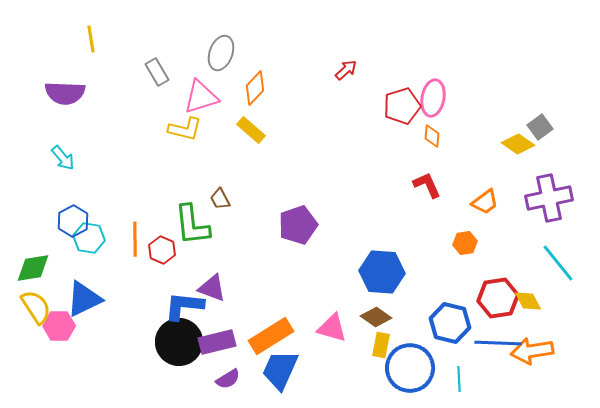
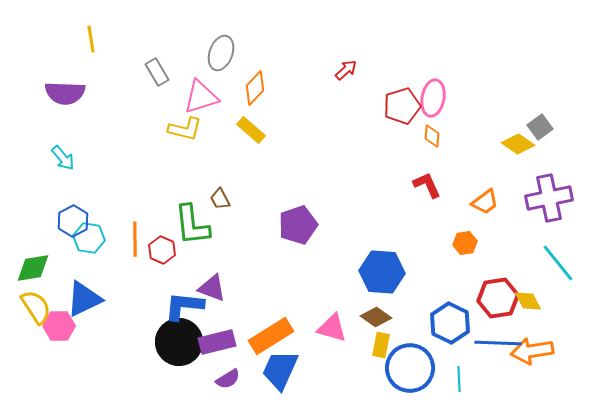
blue hexagon at (450, 323): rotated 12 degrees clockwise
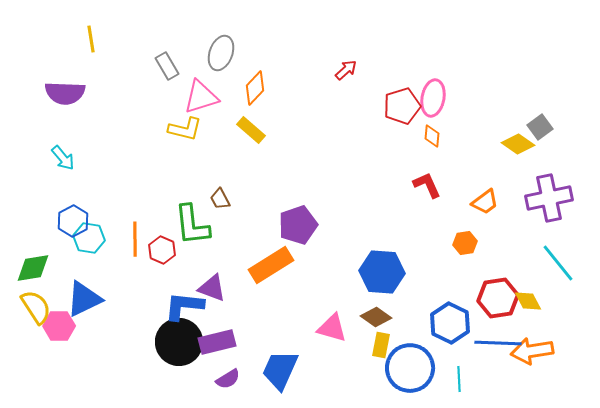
gray rectangle at (157, 72): moved 10 px right, 6 px up
orange rectangle at (271, 336): moved 71 px up
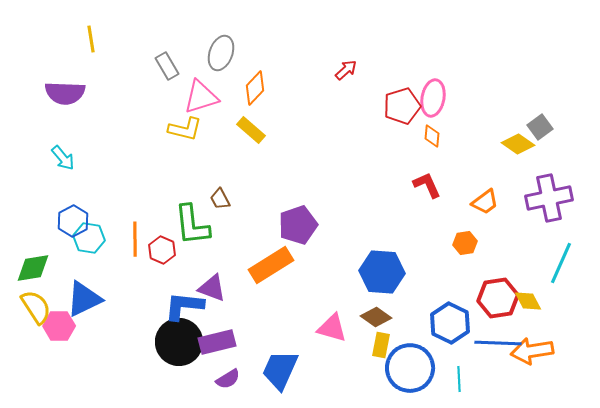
cyan line at (558, 263): moved 3 px right; rotated 63 degrees clockwise
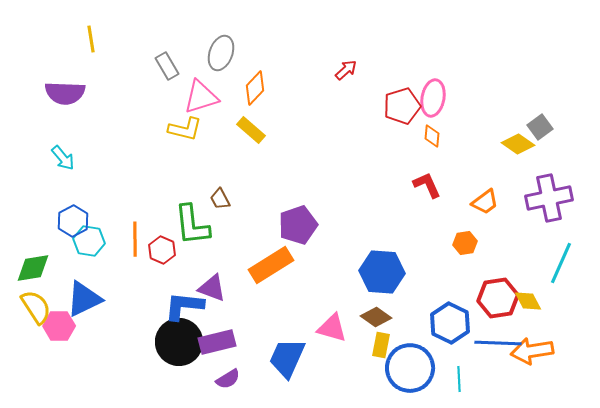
cyan hexagon at (89, 238): moved 3 px down
blue trapezoid at (280, 370): moved 7 px right, 12 px up
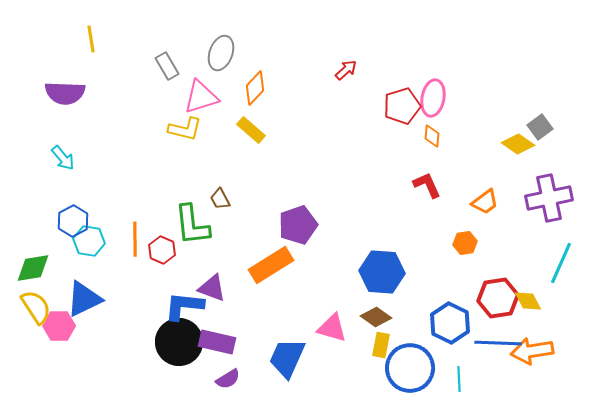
purple rectangle at (217, 342): rotated 27 degrees clockwise
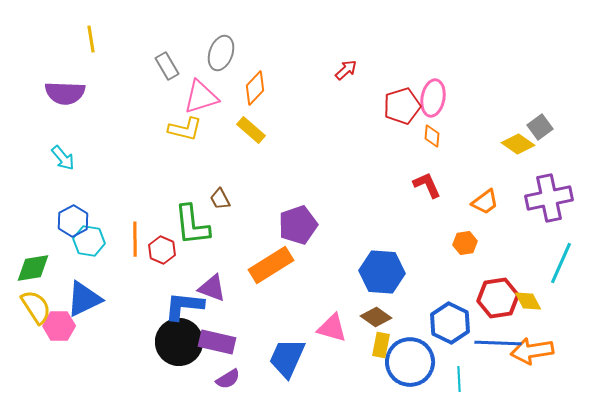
blue circle at (410, 368): moved 6 px up
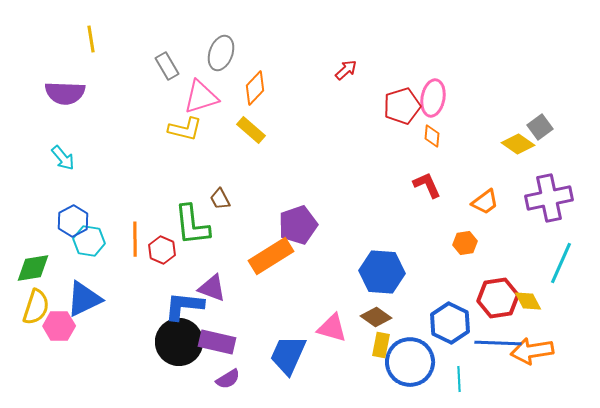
orange rectangle at (271, 265): moved 9 px up
yellow semicircle at (36, 307): rotated 51 degrees clockwise
blue trapezoid at (287, 358): moved 1 px right, 3 px up
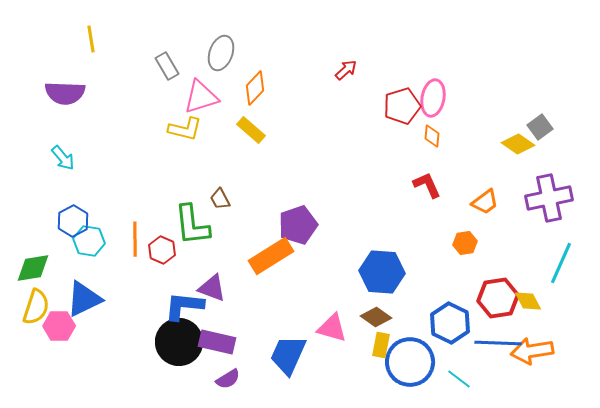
cyan line at (459, 379): rotated 50 degrees counterclockwise
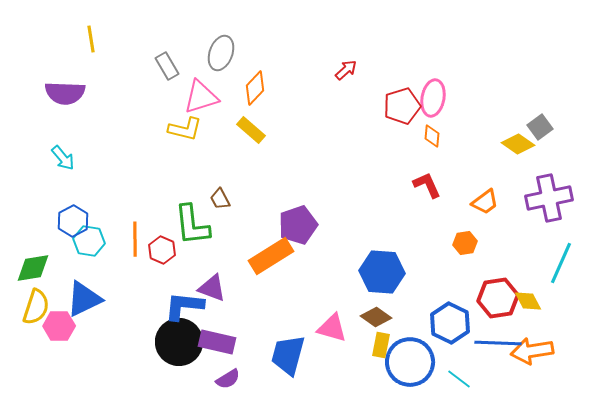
blue trapezoid at (288, 355): rotated 9 degrees counterclockwise
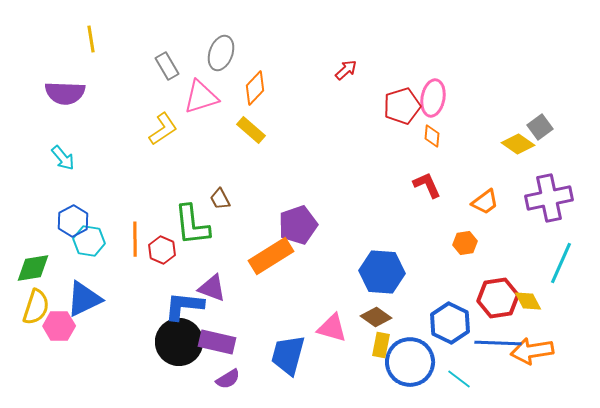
yellow L-shape at (185, 129): moved 22 px left; rotated 48 degrees counterclockwise
